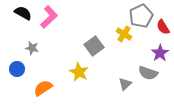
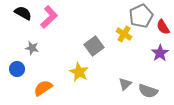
gray semicircle: moved 18 px down
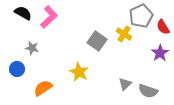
gray square: moved 3 px right, 5 px up; rotated 18 degrees counterclockwise
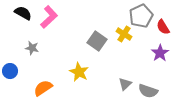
blue circle: moved 7 px left, 2 px down
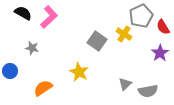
gray semicircle: rotated 30 degrees counterclockwise
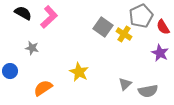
gray square: moved 6 px right, 14 px up
purple star: rotated 12 degrees counterclockwise
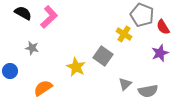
gray pentagon: moved 1 px right, 1 px up; rotated 25 degrees counterclockwise
gray square: moved 29 px down
purple star: rotated 24 degrees clockwise
yellow star: moved 3 px left, 5 px up
